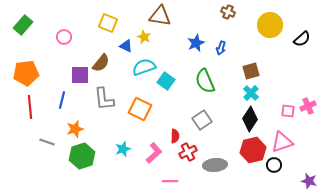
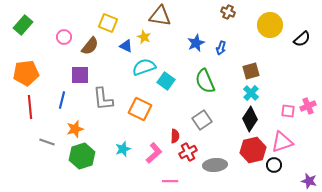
brown semicircle: moved 11 px left, 17 px up
gray L-shape: moved 1 px left
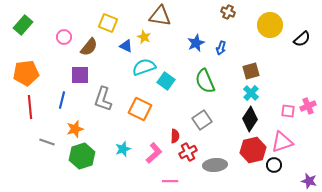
brown semicircle: moved 1 px left, 1 px down
gray L-shape: rotated 25 degrees clockwise
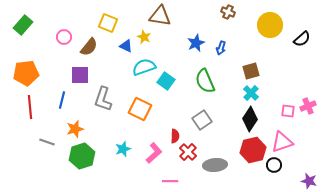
red cross: rotated 18 degrees counterclockwise
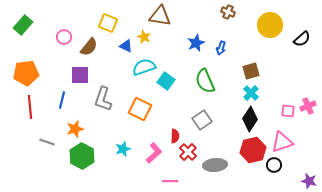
green hexagon: rotated 15 degrees counterclockwise
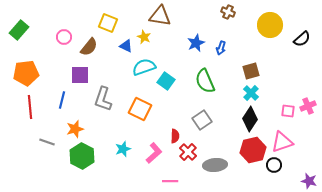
green rectangle: moved 4 px left, 5 px down
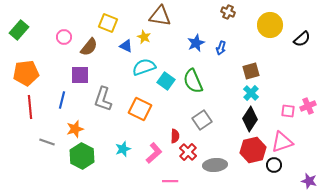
green semicircle: moved 12 px left
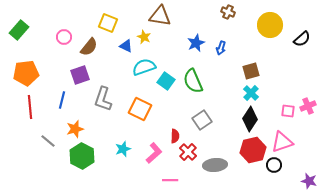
purple square: rotated 18 degrees counterclockwise
gray line: moved 1 px right, 1 px up; rotated 21 degrees clockwise
pink line: moved 1 px up
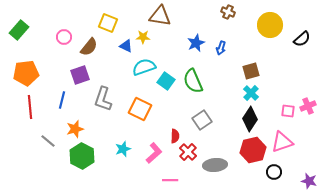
yellow star: moved 1 px left; rotated 24 degrees counterclockwise
black circle: moved 7 px down
